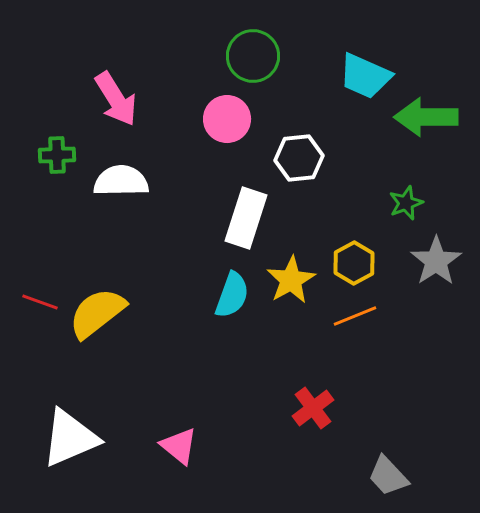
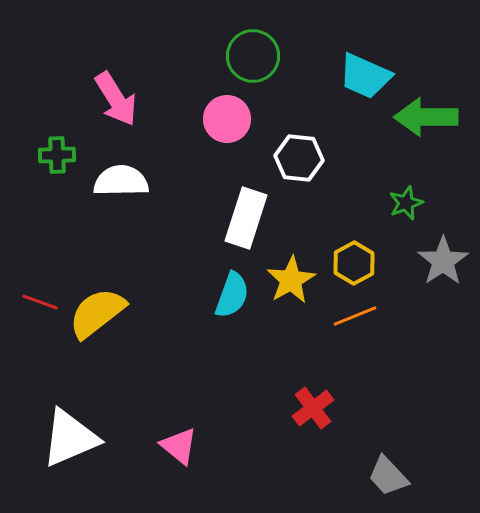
white hexagon: rotated 12 degrees clockwise
gray star: moved 7 px right
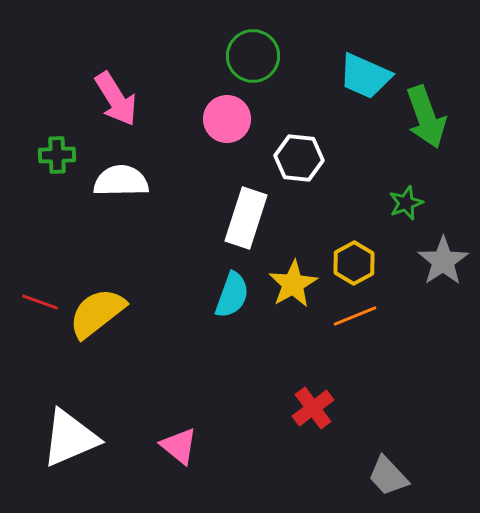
green arrow: rotated 110 degrees counterclockwise
yellow star: moved 2 px right, 4 px down
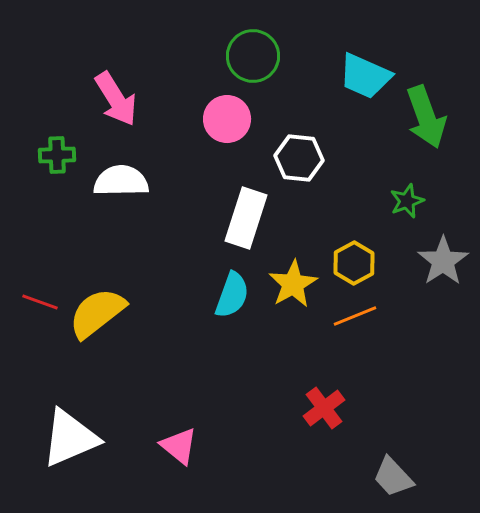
green star: moved 1 px right, 2 px up
red cross: moved 11 px right
gray trapezoid: moved 5 px right, 1 px down
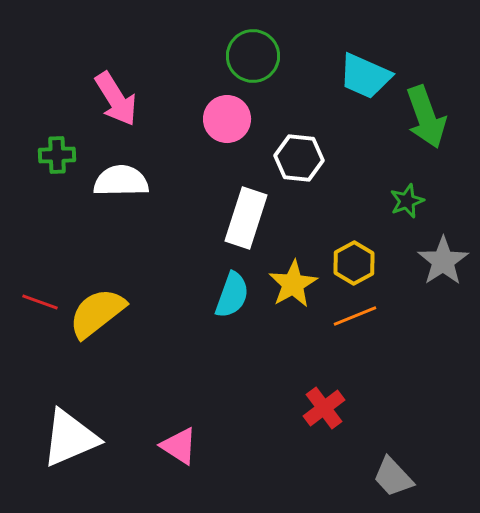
pink triangle: rotated 6 degrees counterclockwise
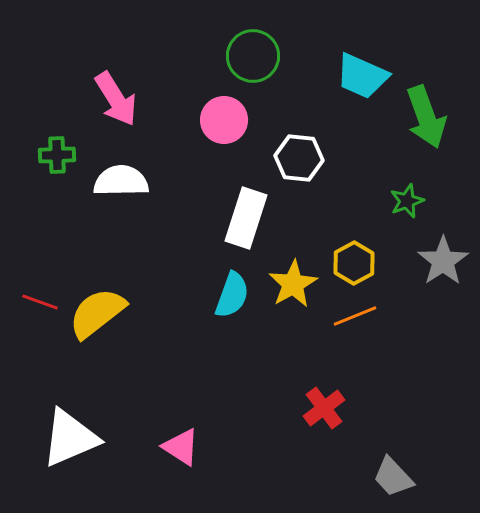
cyan trapezoid: moved 3 px left
pink circle: moved 3 px left, 1 px down
pink triangle: moved 2 px right, 1 px down
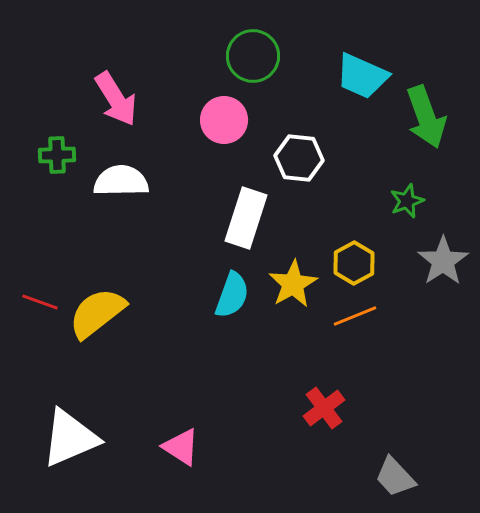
gray trapezoid: moved 2 px right
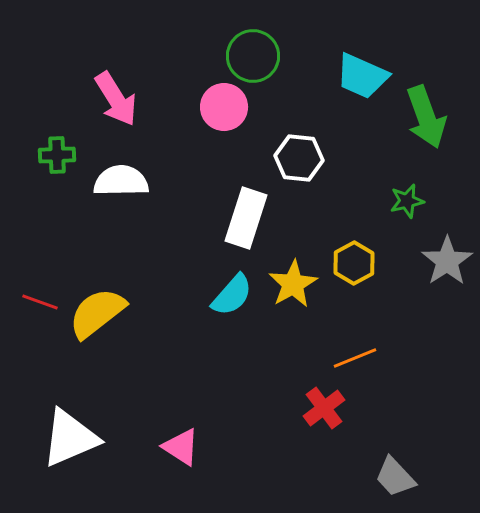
pink circle: moved 13 px up
green star: rotated 8 degrees clockwise
gray star: moved 4 px right
cyan semicircle: rotated 21 degrees clockwise
orange line: moved 42 px down
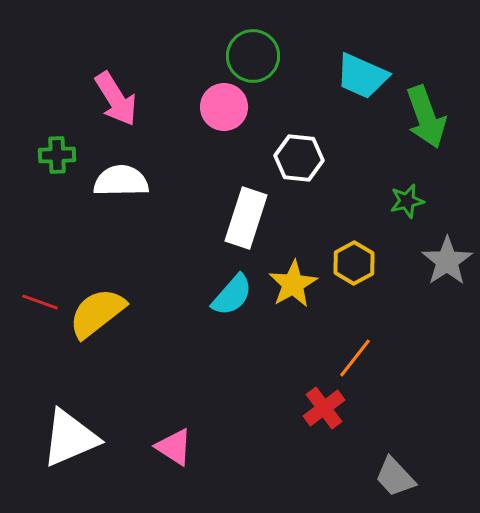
orange line: rotated 30 degrees counterclockwise
pink triangle: moved 7 px left
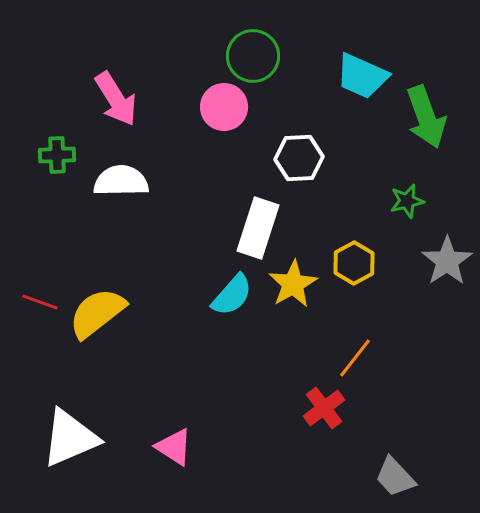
white hexagon: rotated 9 degrees counterclockwise
white rectangle: moved 12 px right, 10 px down
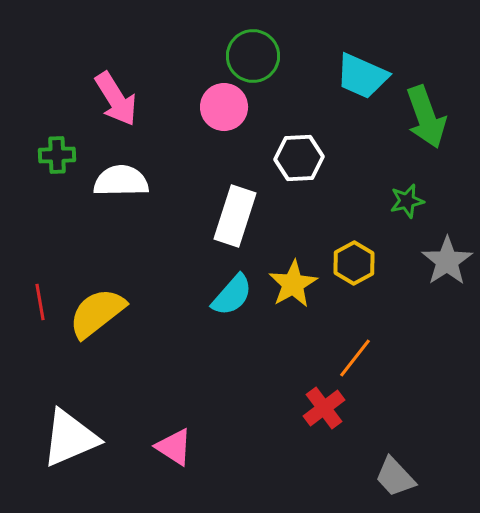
white rectangle: moved 23 px left, 12 px up
red line: rotated 60 degrees clockwise
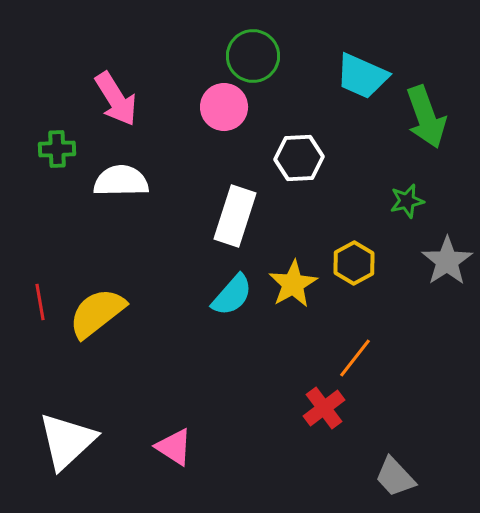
green cross: moved 6 px up
white triangle: moved 3 px left, 3 px down; rotated 20 degrees counterclockwise
